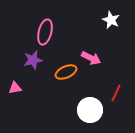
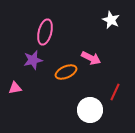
red line: moved 1 px left, 1 px up
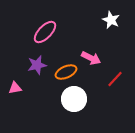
pink ellipse: rotated 30 degrees clockwise
purple star: moved 4 px right, 5 px down
red line: moved 13 px up; rotated 18 degrees clockwise
white circle: moved 16 px left, 11 px up
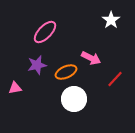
white star: rotated 12 degrees clockwise
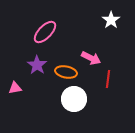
purple star: rotated 24 degrees counterclockwise
orange ellipse: rotated 35 degrees clockwise
red line: moved 7 px left; rotated 36 degrees counterclockwise
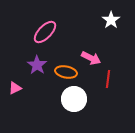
pink triangle: rotated 16 degrees counterclockwise
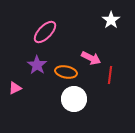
red line: moved 2 px right, 4 px up
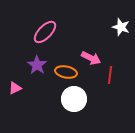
white star: moved 10 px right, 7 px down; rotated 18 degrees counterclockwise
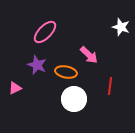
pink arrow: moved 2 px left, 3 px up; rotated 18 degrees clockwise
purple star: rotated 12 degrees counterclockwise
red line: moved 11 px down
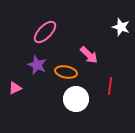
white circle: moved 2 px right
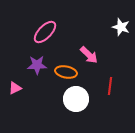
purple star: rotated 24 degrees counterclockwise
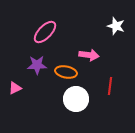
white star: moved 5 px left, 1 px up
pink arrow: rotated 36 degrees counterclockwise
